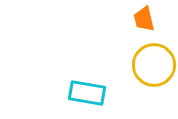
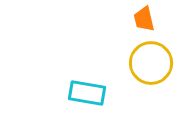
yellow circle: moved 3 px left, 2 px up
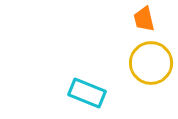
cyan rectangle: rotated 12 degrees clockwise
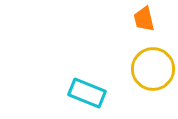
yellow circle: moved 2 px right, 6 px down
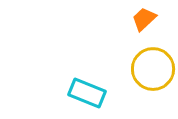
orange trapezoid: rotated 60 degrees clockwise
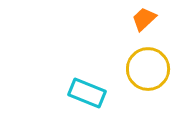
yellow circle: moved 5 px left
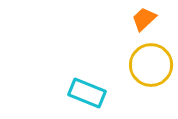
yellow circle: moved 3 px right, 4 px up
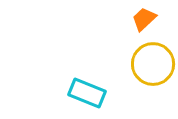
yellow circle: moved 2 px right, 1 px up
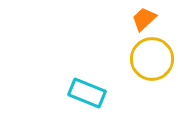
yellow circle: moved 1 px left, 5 px up
